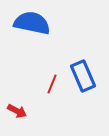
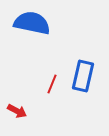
blue rectangle: rotated 36 degrees clockwise
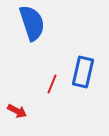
blue semicircle: rotated 60 degrees clockwise
blue rectangle: moved 4 px up
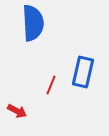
blue semicircle: moved 1 px right; rotated 15 degrees clockwise
red line: moved 1 px left, 1 px down
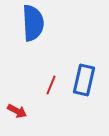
blue rectangle: moved 1 px right, 8 px down
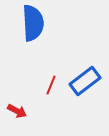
blue rectangle: moved 1 px right, 1 px down; rotated 40 degrees clockwise
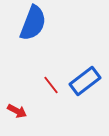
blue semicircle: rotated 24 degrees clockwise
red line: rotated 60 degrees counterclockwise
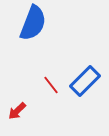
blue rectangle: rotated 8 degrees counterclockwise
red arrow: rotated 108 degrees clockwise
